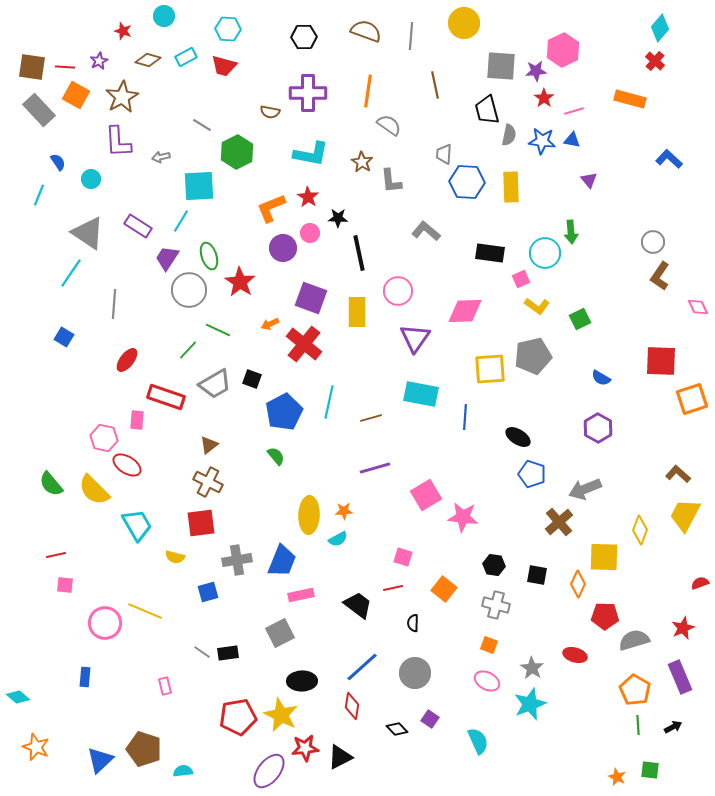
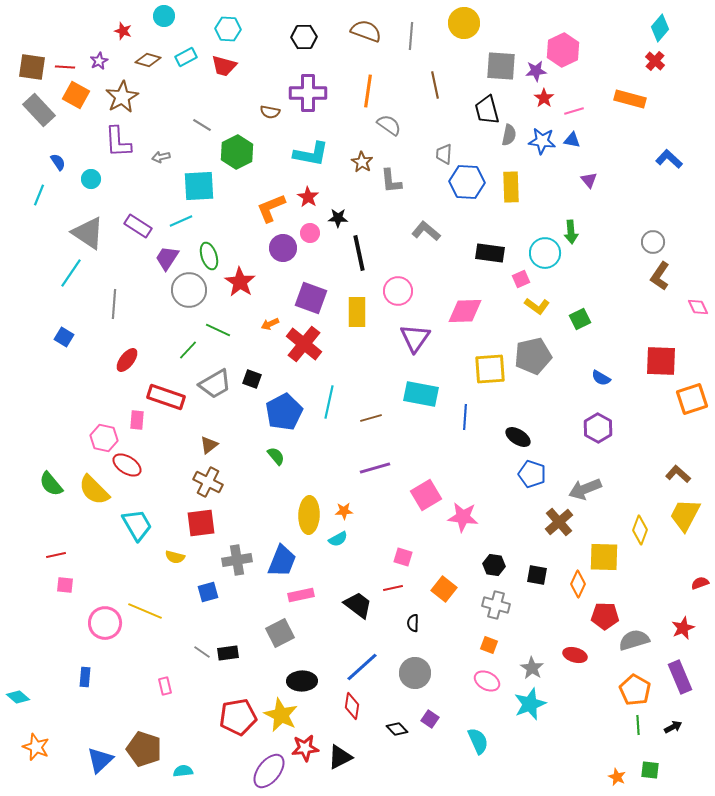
cyan line at (181, 221): rotated 35 degrees clockwise
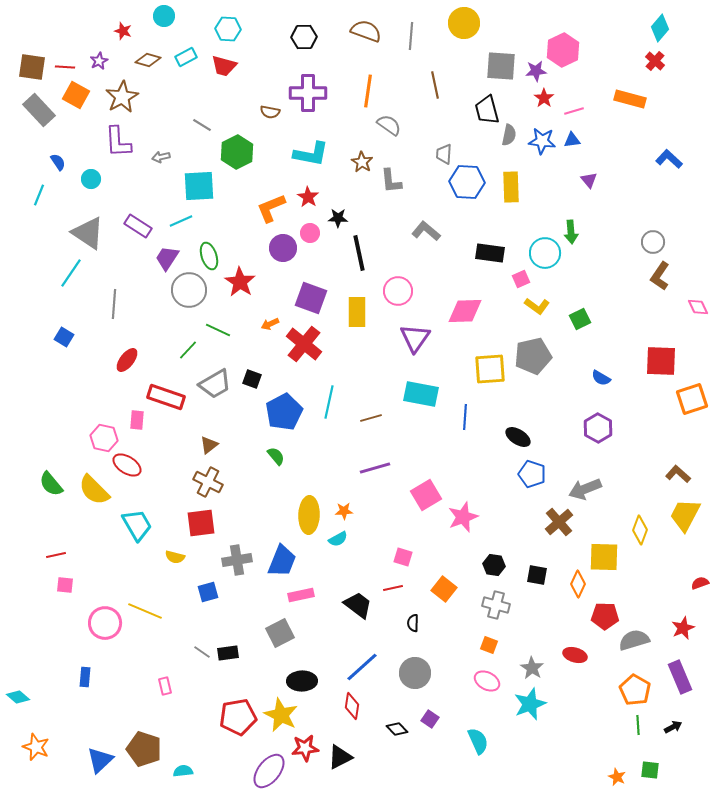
blue triangle at (572, 140): rotated 18 degrees counterclockwise
pink star at (463, 517): rotated 28 degrees counterclockwise
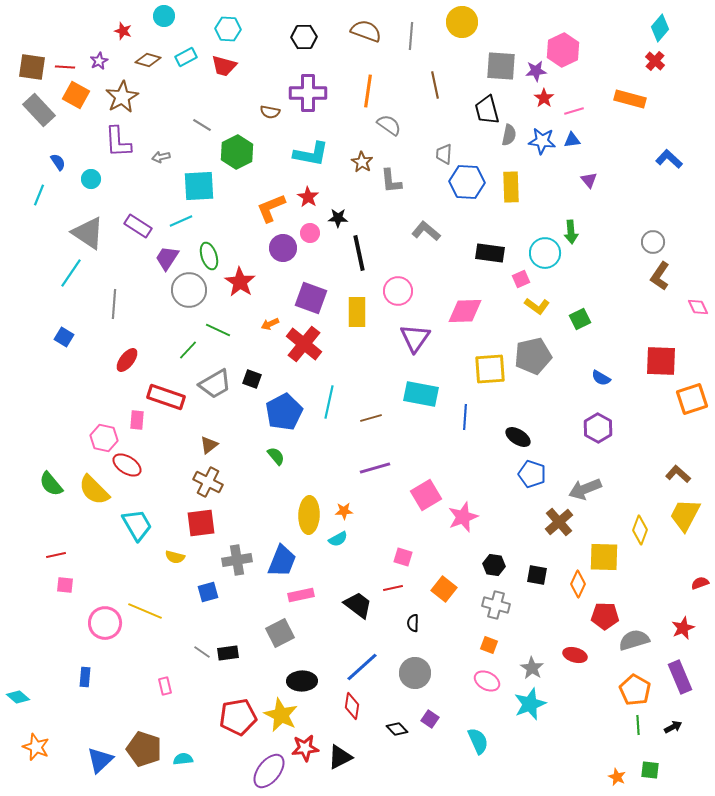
yellow circle at (464, 23): moved 2 px left, 1 px up
cyan semicircle at (183, 771): moved 12 px up
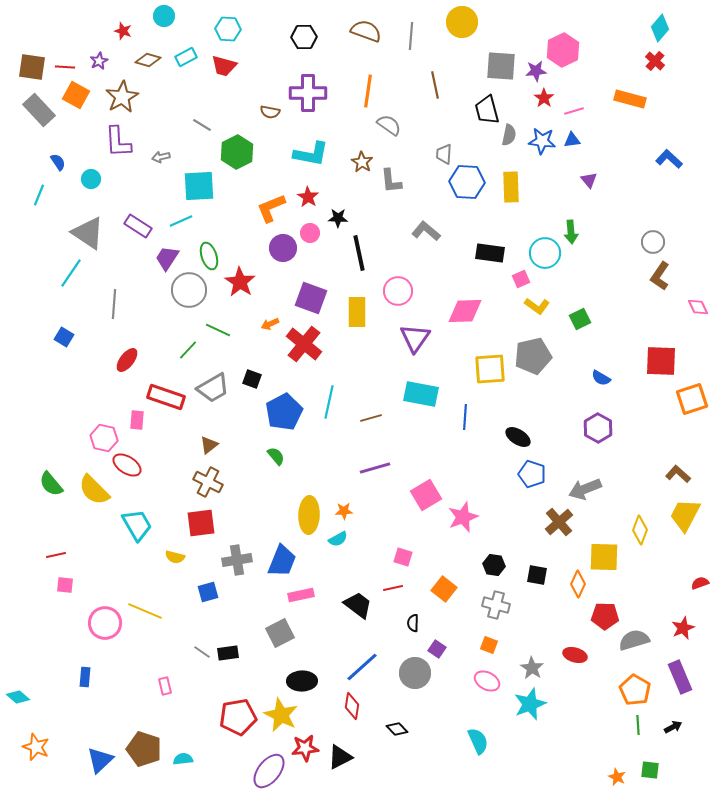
gray trapezoid at (215, 384): moved 2 px left, 4 px down
purple square at (430, 719): moved 7 px right, 70 px up
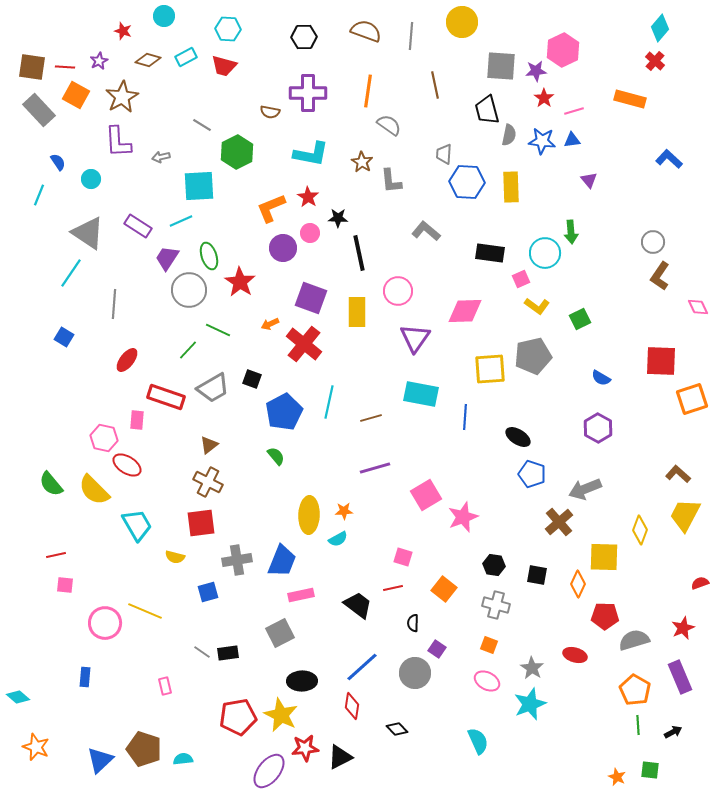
black arrow at (673, 727): moved 5 px down
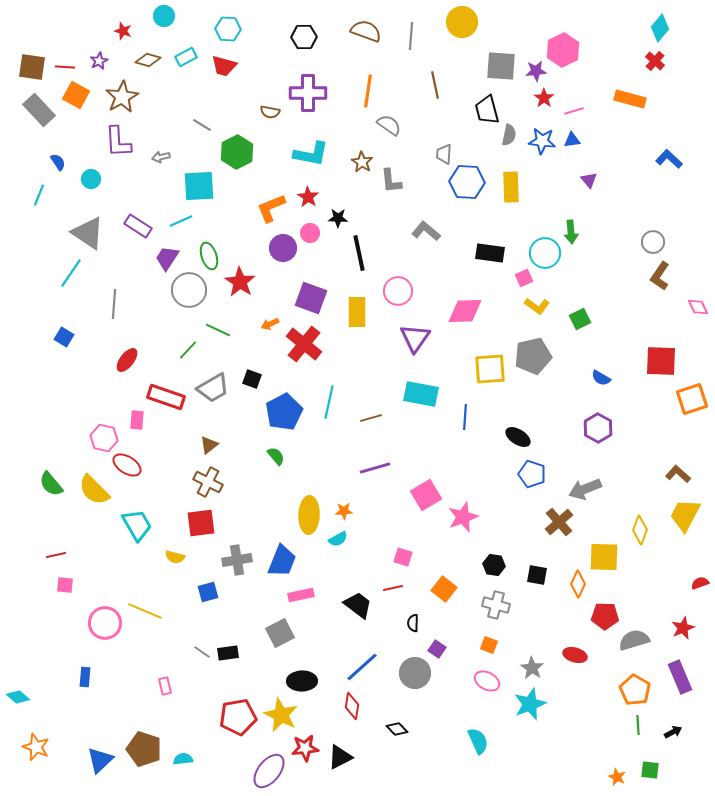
pink square at (521, 279): moved 3 px right, 1 px up
